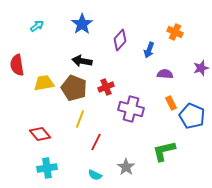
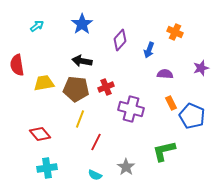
brown pentagon: moved 2 px right, 1 px down; rotated 15 degrees counterclockwise
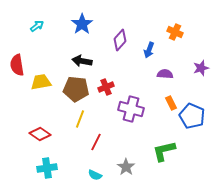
yellow trapezoid: moved 3 px left, 1 px up
red diamond: rotated 15 degrees counterclockwise
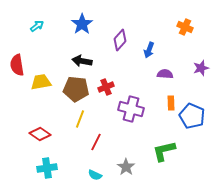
orange cross: moved 10 px right, 5 px up
orange rectangle: rotated 24 degrees clockwise
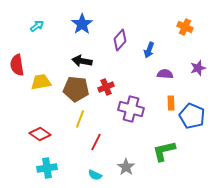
purple star: moved 3 px left
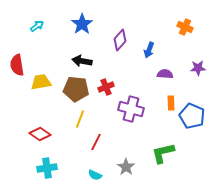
purple star: rotated 14 degrees clockwise
green L-shape: moved 1 px left, 2 px down
